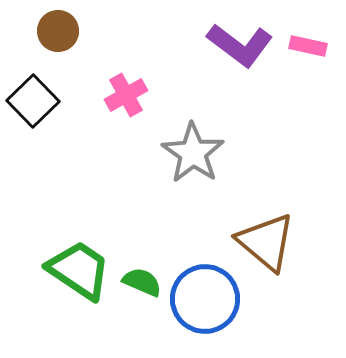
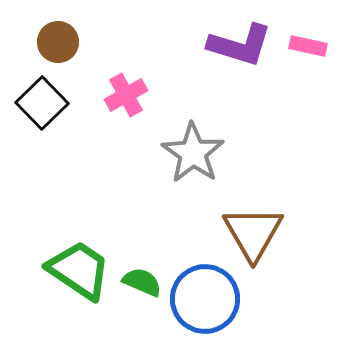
brown circle: moved 11 px down
purple L-shape: rotated 20 degrees counterclockwise
black square: moved 9 px right, 2 px down
brown triangle: moved 13 px left, 9 px up; rotated 20 degrees clockwise
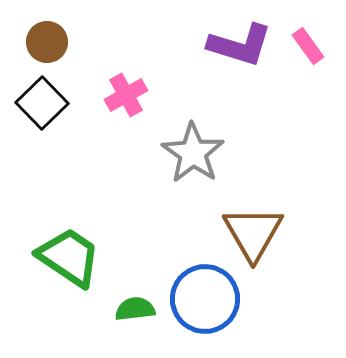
brown circle: moved 11 px left
pink rectangle: rotated 42 degrees clockwise
green trapezoid: moved 10 px left, 13 px up
green semicircle: moved 7 px left, 27 px down; rotated 30 degrees counterclockwise
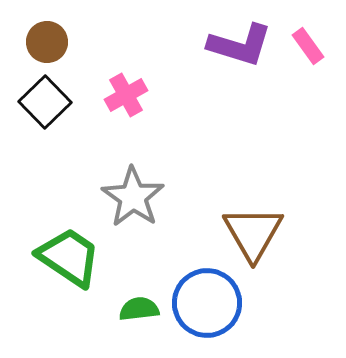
black square: moved 3 px right, 1 px up
gray star: moved 60 px left, 44 px down
blue circle: moved 2 px right, 4 px down
green semicircle: moved 4 px right
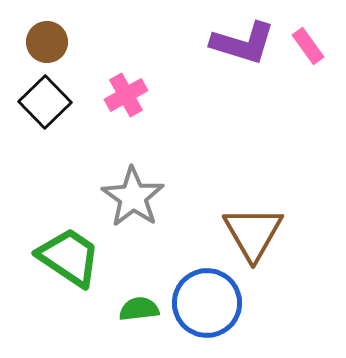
purple L-shape: moved 3 px right, 2 px up
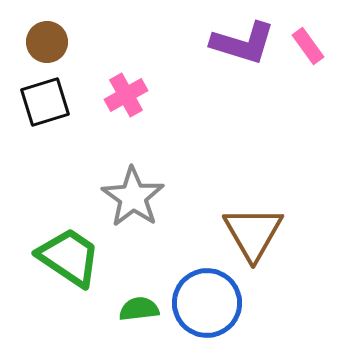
black square: rotated 27 degrees clockwise
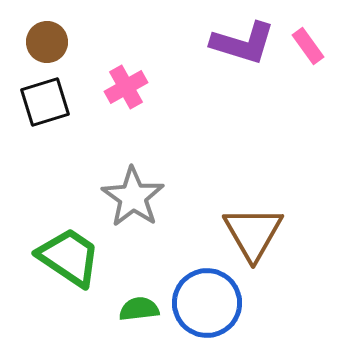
pink cross: moved 8 px up
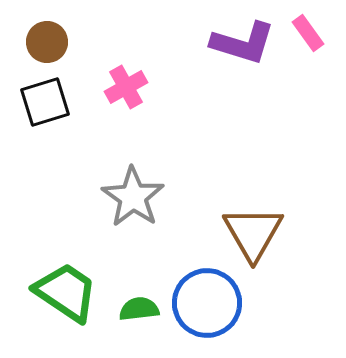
pink rectangle: moved 13 px up
green trapezoid: moved 3 px left, 35 px down
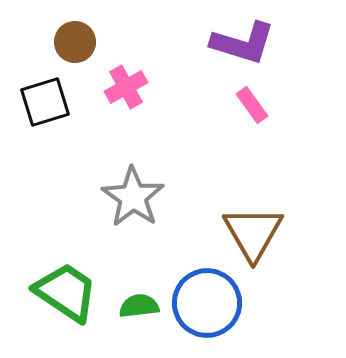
pink rectangle: moved 56 px left, 72 px down
brown circle: moved 28 px right
green semicircle: moved 3 px up
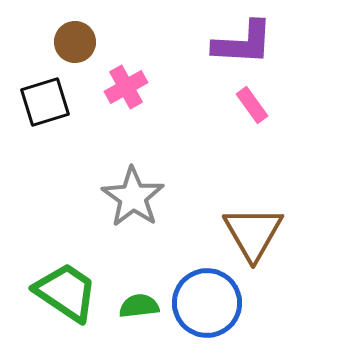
purple L-shape: rotated 14 degrees counterclockwise
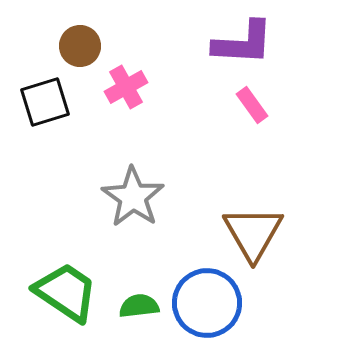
brown circle: moved 5 px right, 4 px down
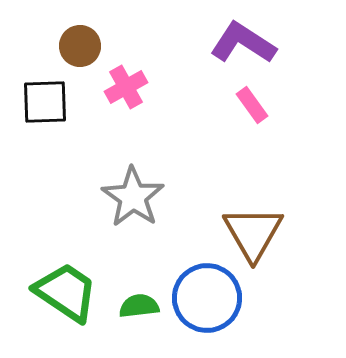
purple L-shape: rotated 150 degrees counterclockwise
black square: rotated 15 degrees clockwise
blue circle: moved 5 px up
